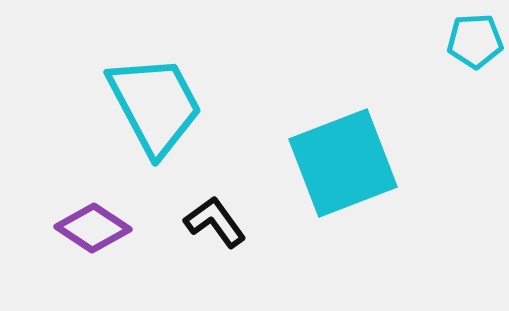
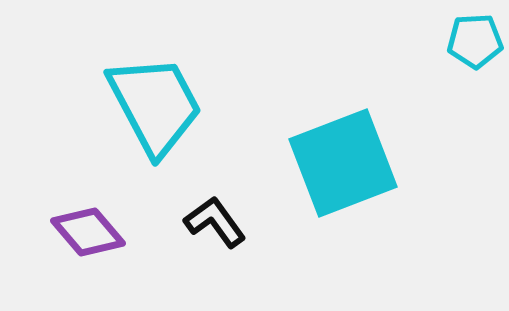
purple diamond: moved 5 px left, 4 px down; rotated 16 degrees clockwise
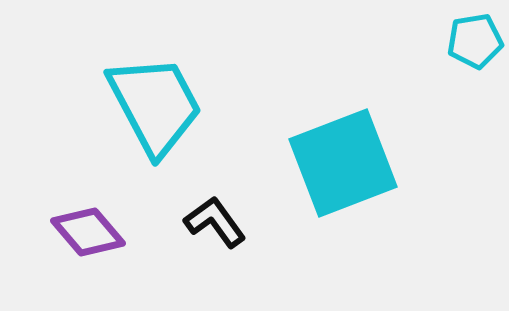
cyan pentagon: rotated 6 degrees counterclockwise
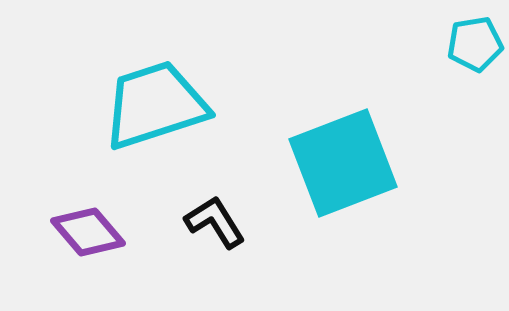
cyan pentagon: moved 3 px down
cyan trapezoid: rotated 80 degrees counterclockwise
black L-shape: rotated 4 degrees clockwise
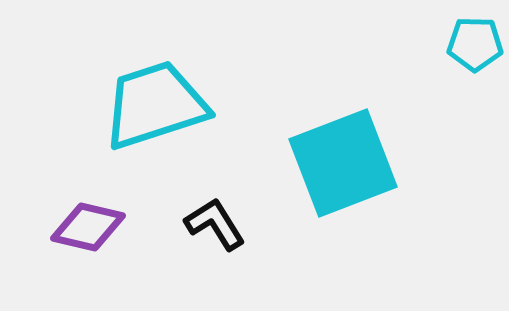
cyan pentagon: rotated 10 degrees clockwise
black L-shape: moved 2 px down
purple diamond: moved 5 px up; rotated 36 degrees counterclockwise
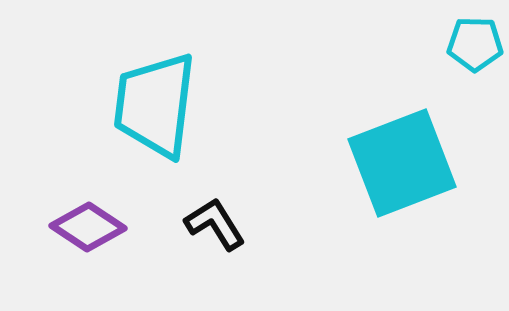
cyan trapezoid: rotated 65 degrees counterclockwise
cyan square: moved 59 px right
purple diamond: rotated 20 degrees clockwise
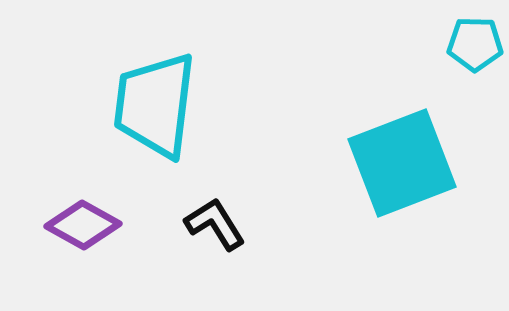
purple diamond: moved 5 px left, 2 px up; rotated 4 degrees counterclockwise
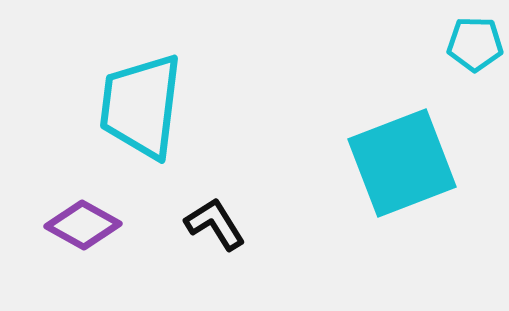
cyan trapezoid: moved 14 px left, 1 px down
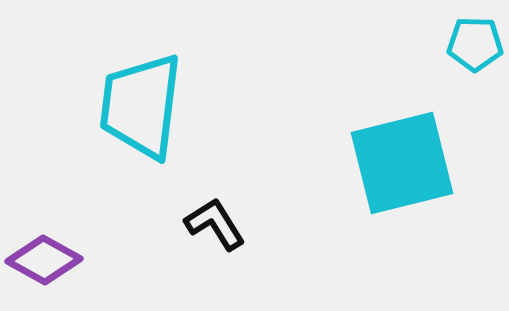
cyan square: rotated 7 degrees clockwise
purple diamond: moved 39 px left, 35 px down
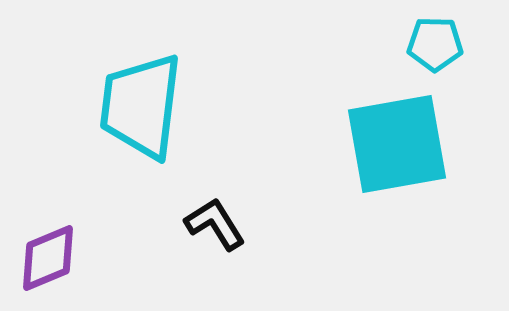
cyan pentagon: moved 40 px left
cyan square: moved 5 px left, 19 px up; rotated 4 degrees clockwise
purple diamond: moved 4 px right, 2 px up; rotated 52 degrees counterclockwise
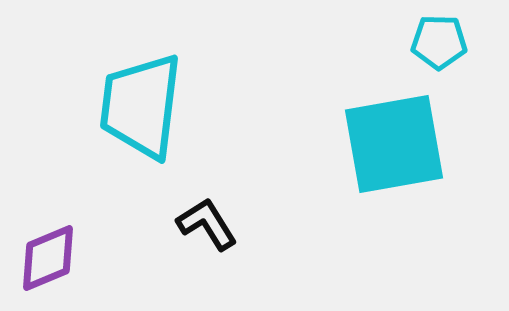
cyan pentagon: moved 4 px right, 2 px up
cyan square: moved 3 px left
black L-shape: moved 8 px left
